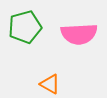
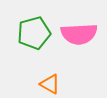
green pentagon: moved 9 px right, 6 px down
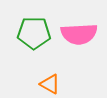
green pentagon: rotated 16 degrees clockwise
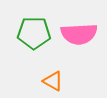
orange triangle: moved 3 px right, 3 px up
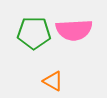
pink semicircle: moved 5 px left, 4 px up
